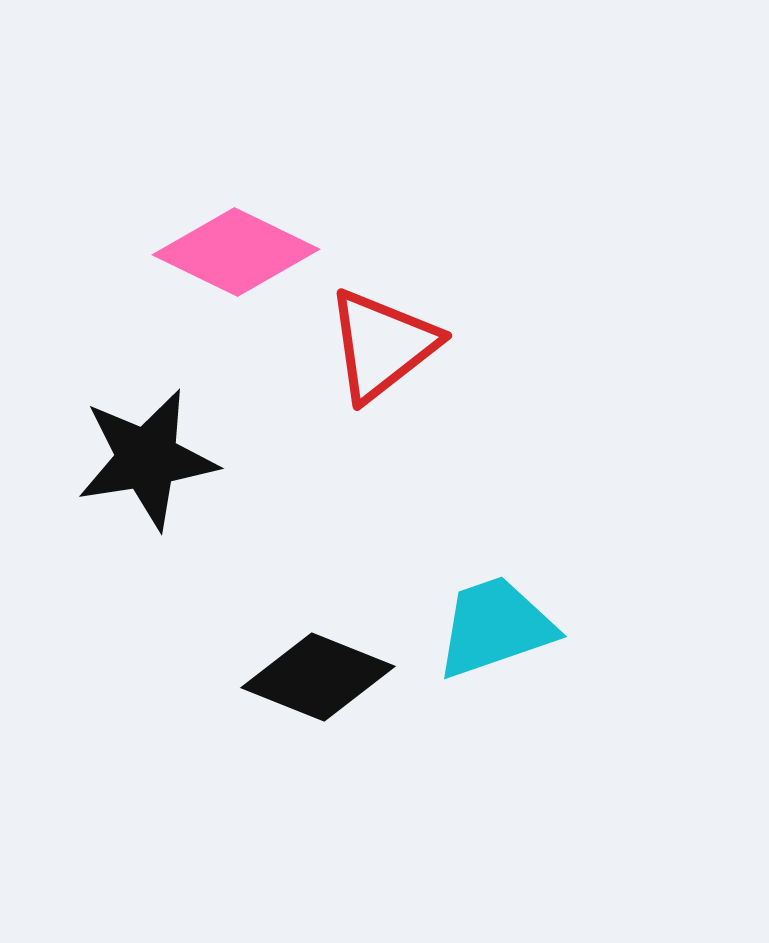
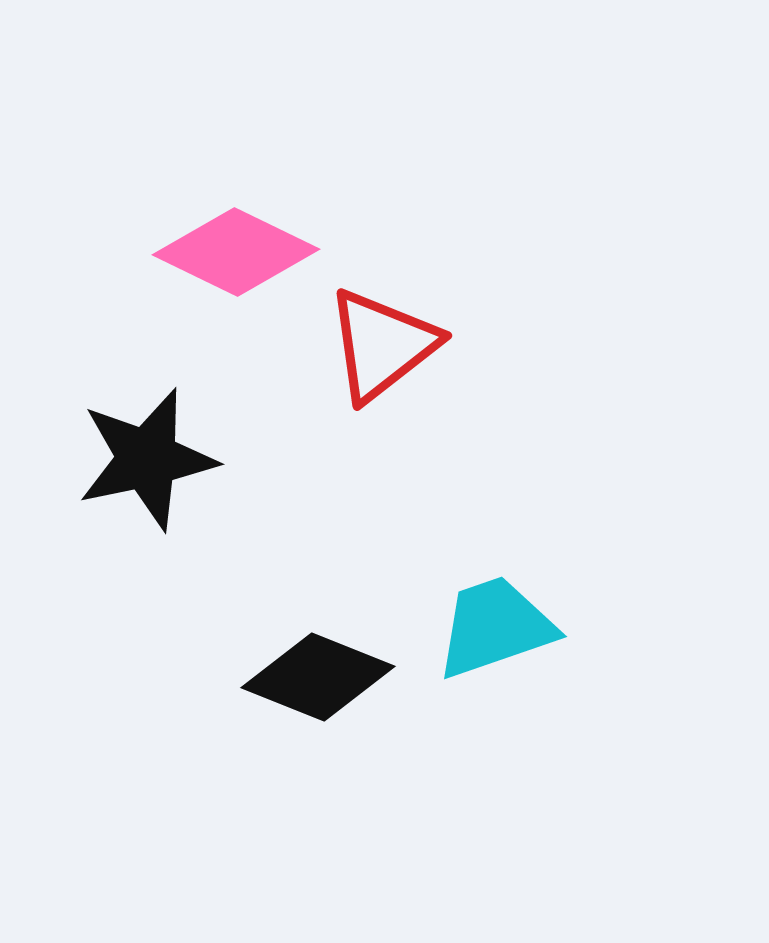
black star: rotated 3 degrees counterclockwise
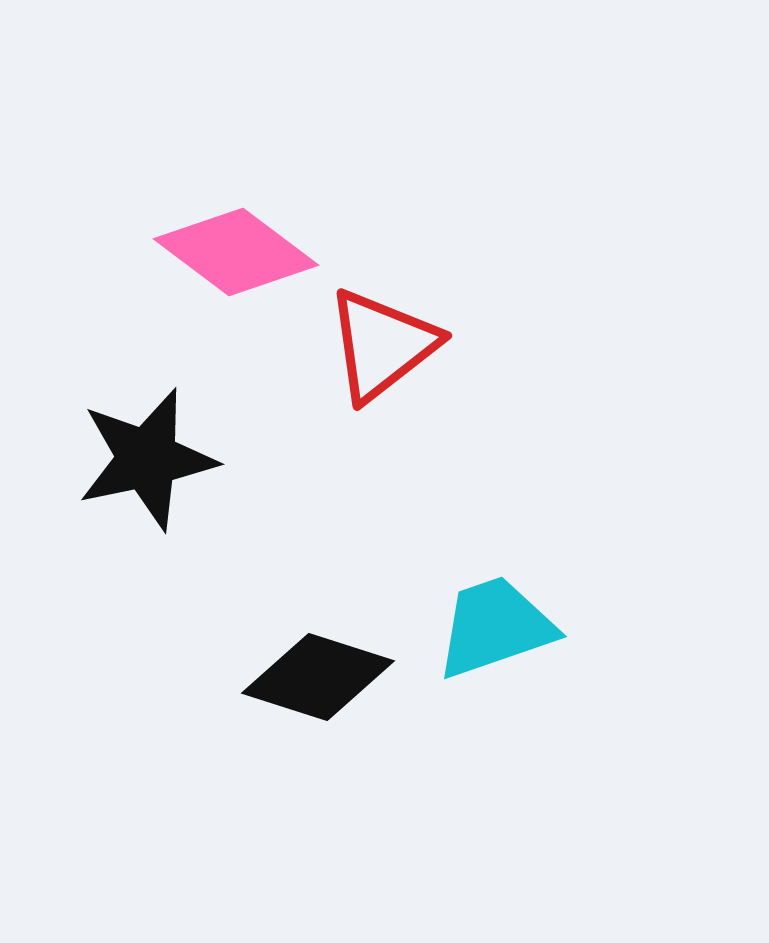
pink diamond: rotated 11 degrees clockwise
black diamond: rotated 4 degrees counterclockwise
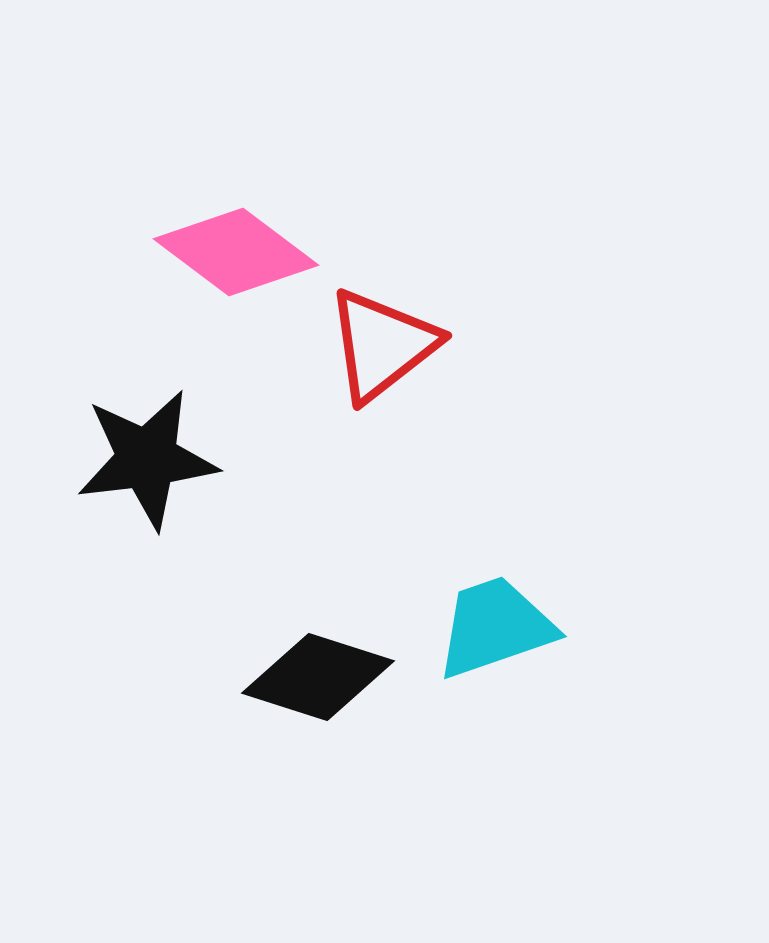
black star: rotated 5 degrees clockwise
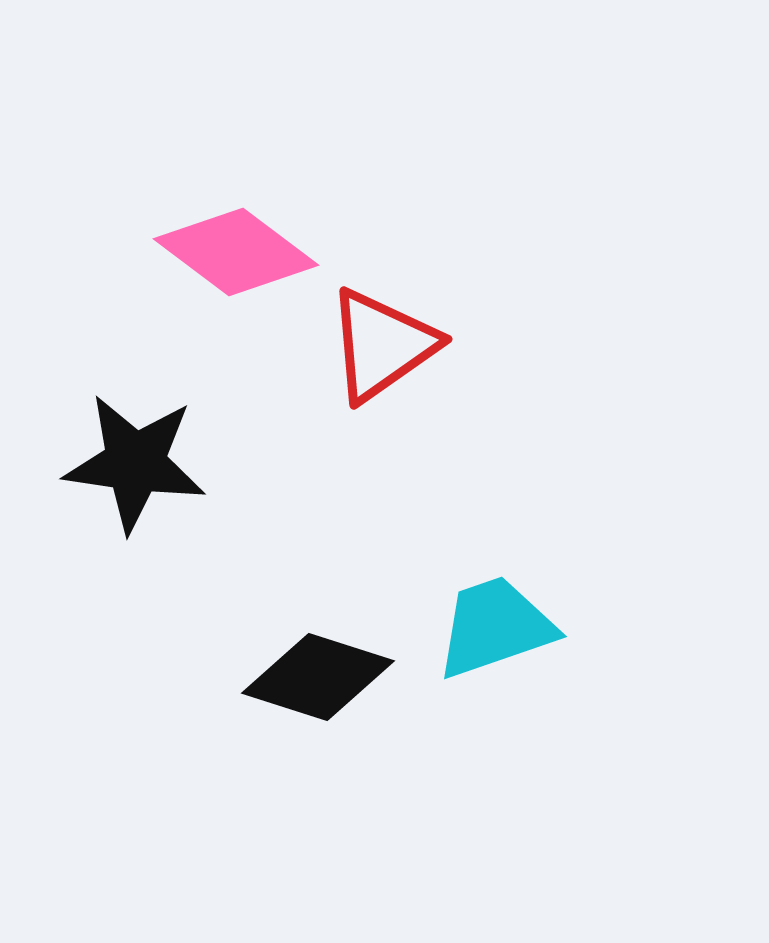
red triangle: rotated 3 degrees clockwise
black star: moved 12 px left, 4 px down; rotated 15 degrees clockwise
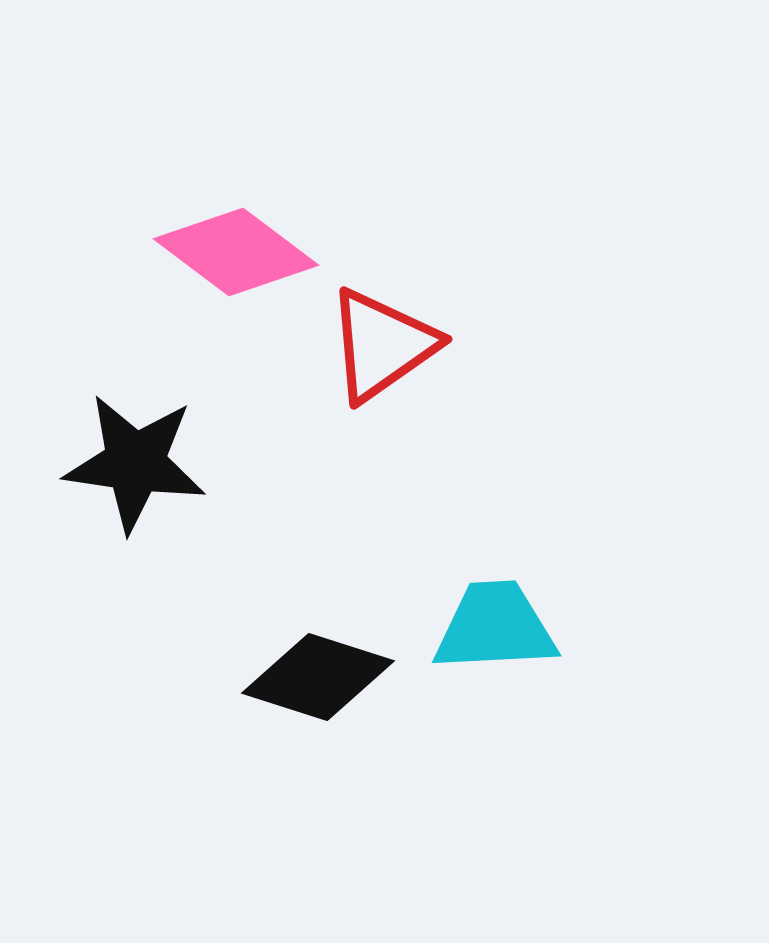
cyan trapezoid: rotated 16 degrees clockwise
